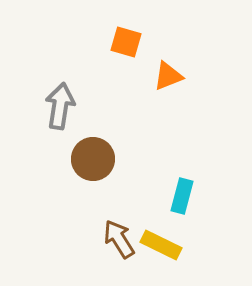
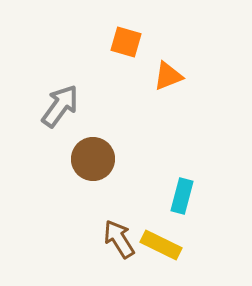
gray arrow: rotated 27 degrees clockwise
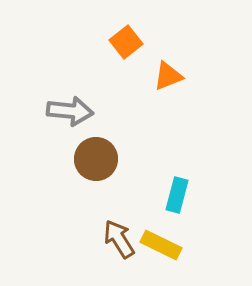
orange square: rotated 36 degrees clockwise
gray arrow: moved 10 px right, 5 px down; rotated 60 degrees clockwise
brown circle: moved 3 px right
cyan rectangle: moved 5 px left, 1 px up
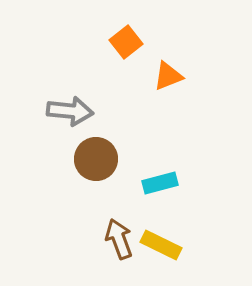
cyan rectangle: moved 17 px left, 12 px up; rotated 60 degrees clockwise
brown arrow: rotated 12 degrees clockwise
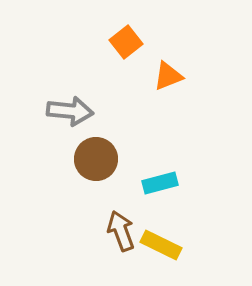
brown arrow: moved 2 px right, 8 px up
